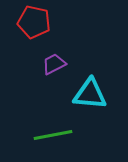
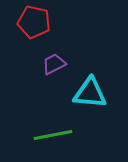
cyan triangle: moved 1 px up
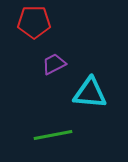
red pentagon: rotated 12 degrees counterclockwise
